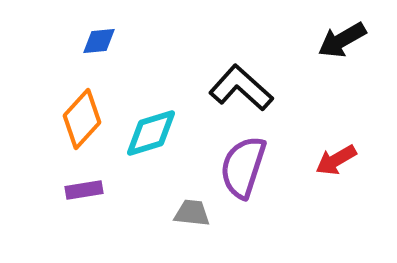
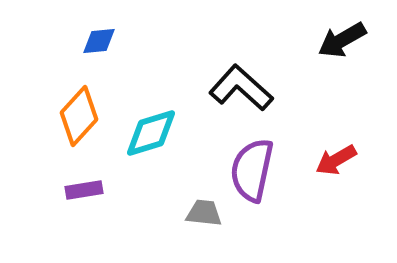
orange diamond: moved 3 px left, 3 px up
purple semicircle: moved 9 px right, 3 px down; rotated 6 degrees counterclockwise
gray trapezoid: moved 12 px right
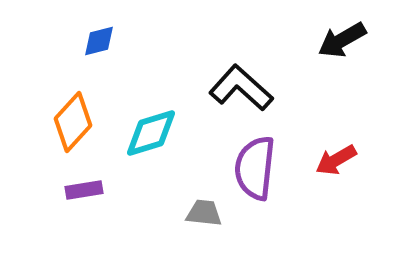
blue diamond: rotated 9 degrees counterclockwise
orange diamond: moved 6 px left, 6 px down
purple semicircle: moved 3 px right, 2 px up; rotated 6 degrees counterclockwise
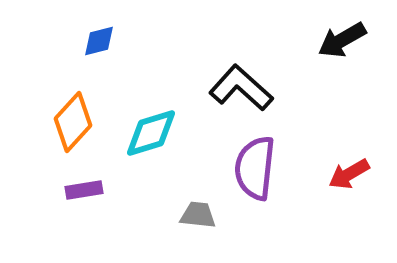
red arrow: moved 13 px right, 14 px down
gray trapezoid: moved 6 px left, 2 px down
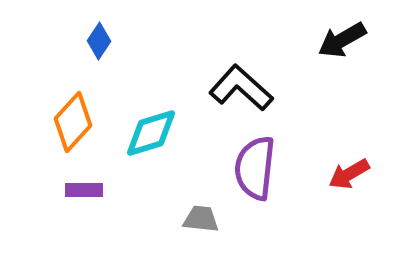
blue diamond: rotated 42 degrees counterclockwise
purple rectangle: rotated 9 degrees clockwise
gray trapezoid: moved 3 px right, 4 px down
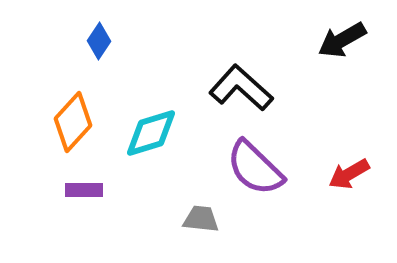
purple semicircle: rotated 52 degrees counterclockwise
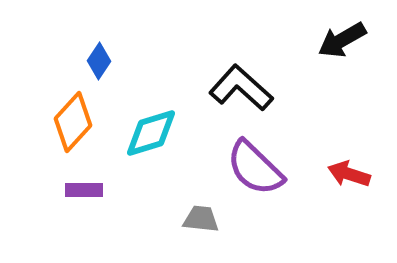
blue diamond: moved 20 px down
red arrow: rotated 48 degrees clockwise
